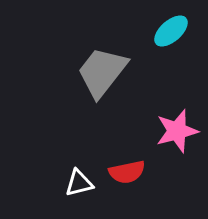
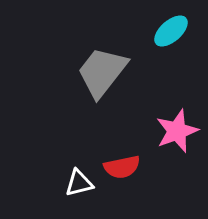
pink star: rotated 6 degrees counterclockwise
red semicircle: moved 5 px left, 5 px up
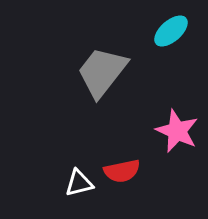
pink star: rotated 27 degrees counterclockwise
red semicircle: moved 4 px down
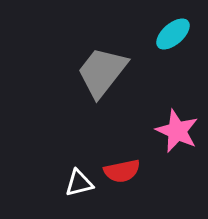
cyan ellipse: moved 2 px right, 3 px down
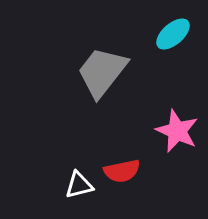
white triangle: moved 2 px down
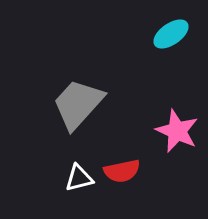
cyan ellipse: moved 2 px left; rotated 6 degrees clockwise
gray trapezoid: moved 24 px left, 32 px down; rotated 4 degrees clockwise
white triangle: moved 7 px up
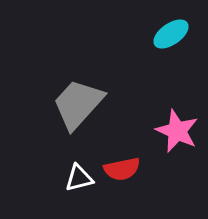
red semicircle: moved 2 px up
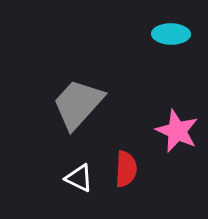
cyan ellipse: rotated 36 degrees clockwise
red semicircle: moved 4 px right; rotated 75 degrees counterclockwise
white triangle: rotated 40 degrees clockwise
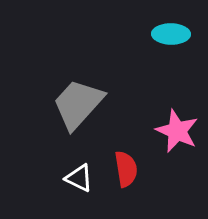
red semicircle: rotated 12 degrees counterclockwise
